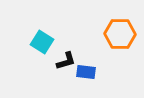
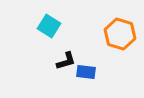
orange hexagon: rotated 16 degrees clockwise
cyan square: moved 7 px right, 16 px up
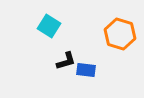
blue rectangle: moved 2 px up
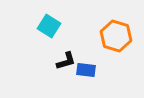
orange hexagon: moved 4 px left, 2 px down
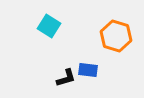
black L-shape: moved 17 px down
blue rectangle: moved 2 px right
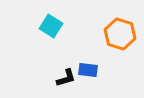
cyan square: moved 2 px right
orange hexagon: moved 4 px right, 2 px up
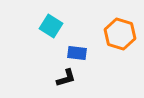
blue rectangle: moved 11 px left, 17 px up
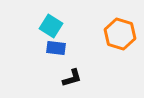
blue rectangle: moved 21 px left, 5 px up
black L-shape: moved 6 px right
